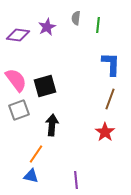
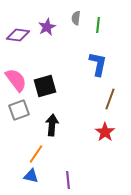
blue L-shape: moved 13 px left; rotated 10 degrees clockwise
purple line: moved 8 px left
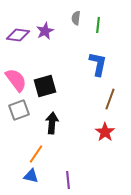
purple star: moved 2 px left, 4 px down
black arrow: moved 2 px up
